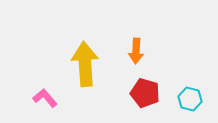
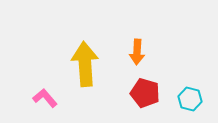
orange arrow: moved 1 px right, 1 px down
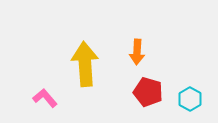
red pentagon: moved 3 px right, 1 px up
cyan hexagon: rotated 15 degrees clockwise
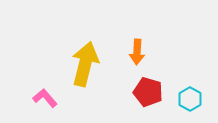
yellow arrow: rotated 18 degrees clockwise
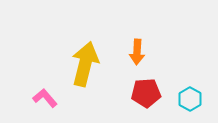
red pentagon: moved 2 px left, 1 px down; rotated 20 degrees counterclockwise
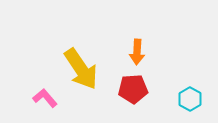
yellow arrow: moved 4 px left, 5 px down; rotated 132 degrees clockwise
red pentagon: moved 13 px left, 4 px up
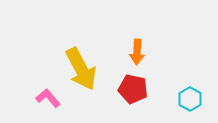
yellow arrow: rotated 6 degrees clockwise
red pentagon: rotated 16 degrees clockwise
pink L-shape: moved 3 px right
